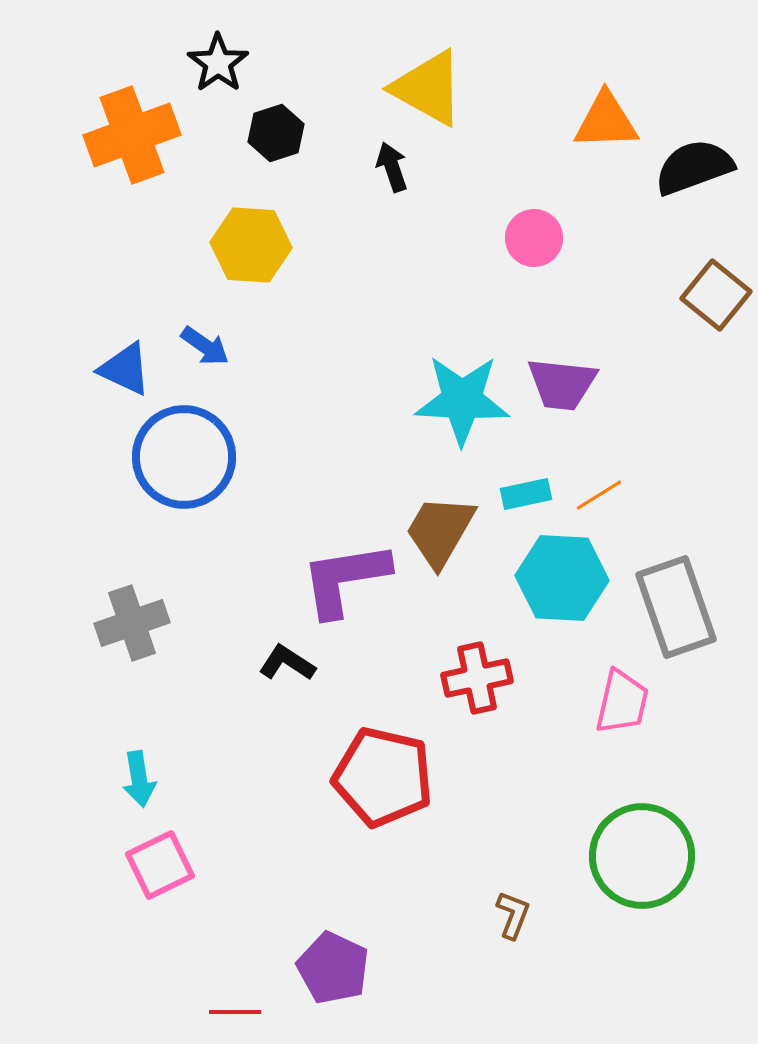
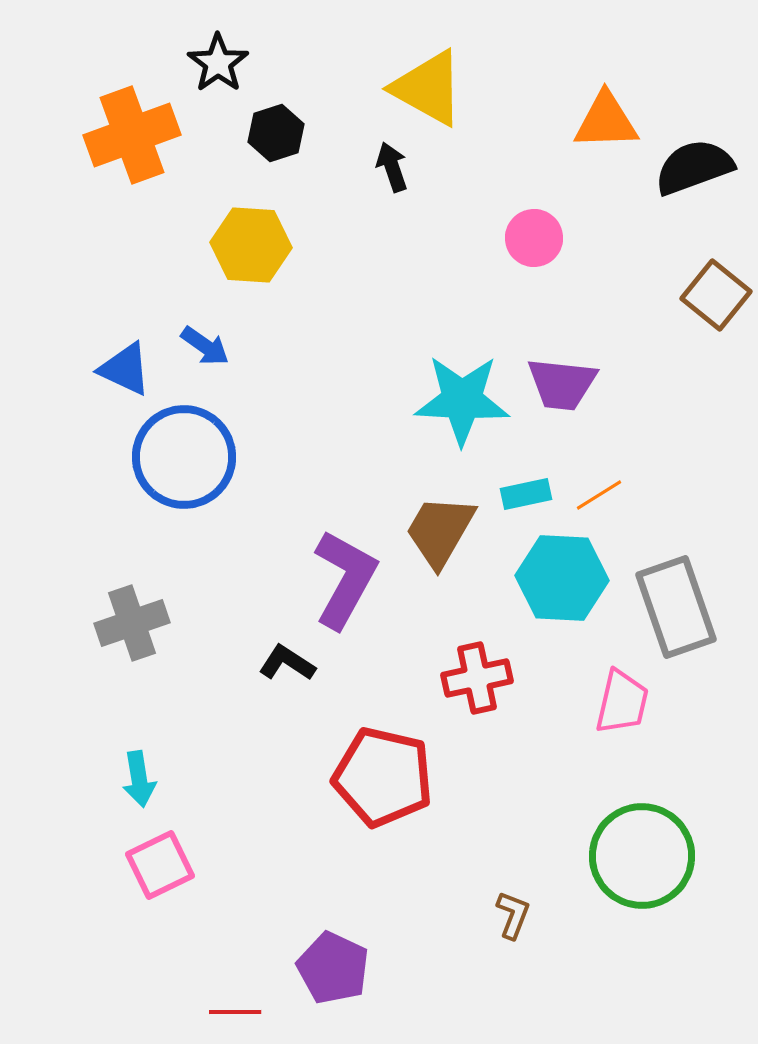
purple L-shape: rotated 128 degrees clockwise
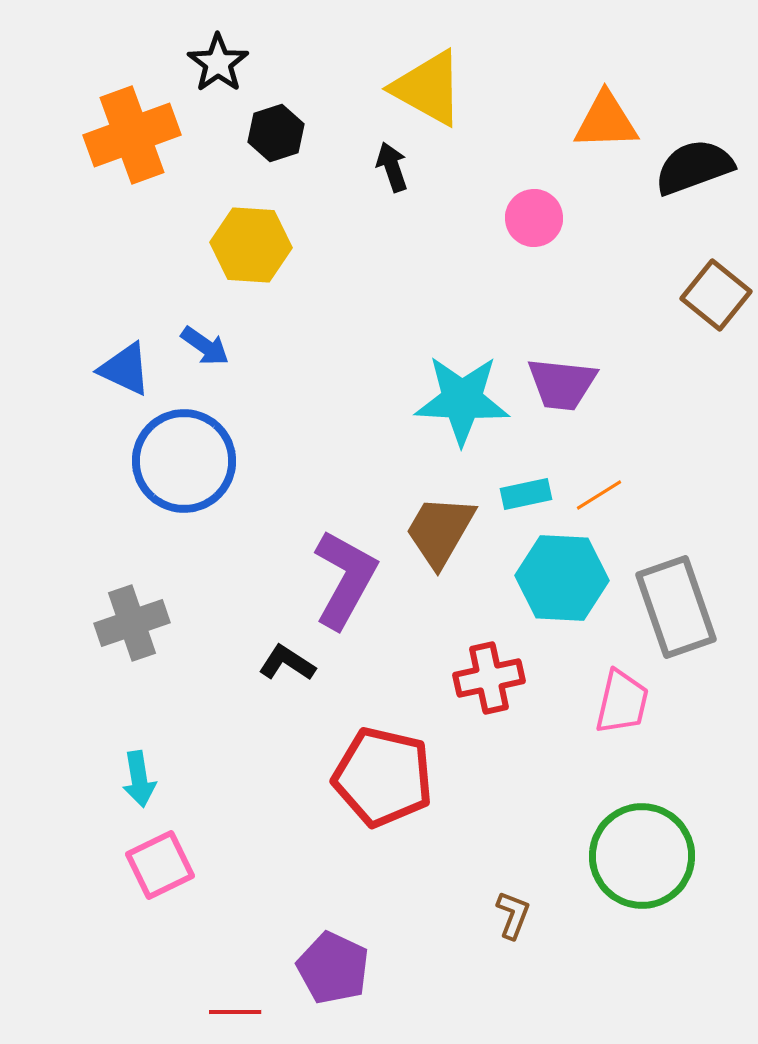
pink circle: moved 20 px up
blue circle: moved 4 px down
red cross: moved 12 px right
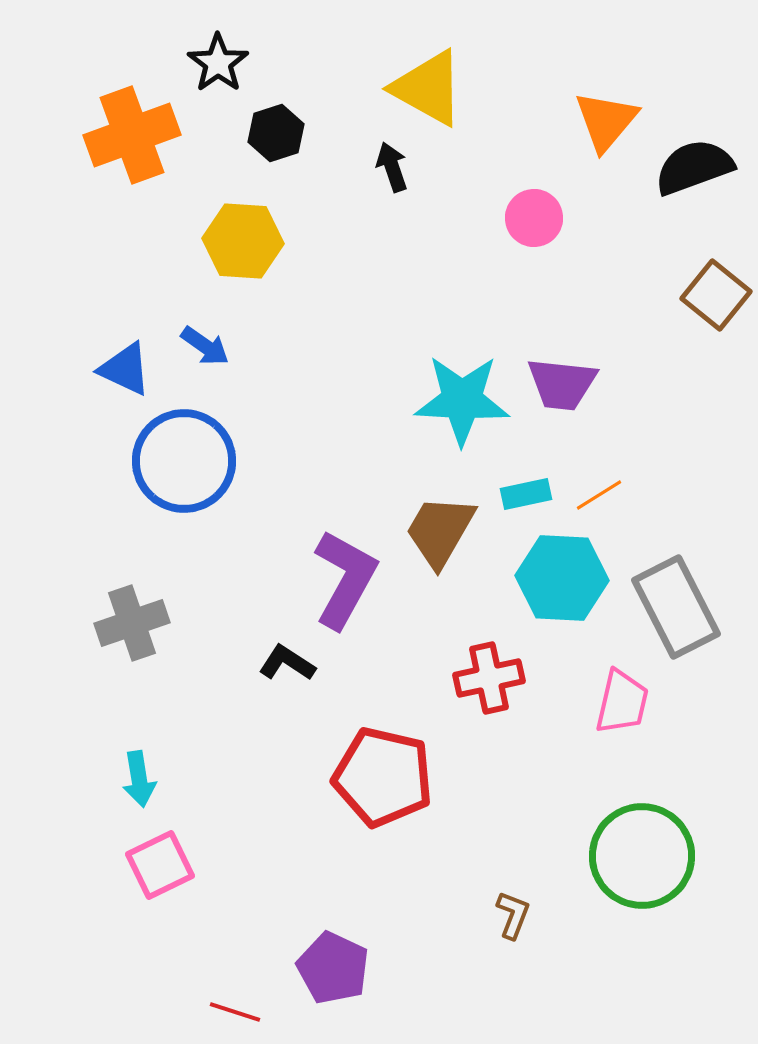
orange triangle: rotated 48 degrees counterclockwise
yellow hexagon: moved 8 px left, 4 px up
gray rectangle: rotated 8 degrees counterclockwise
red line: rotated 18 degrees clockwise
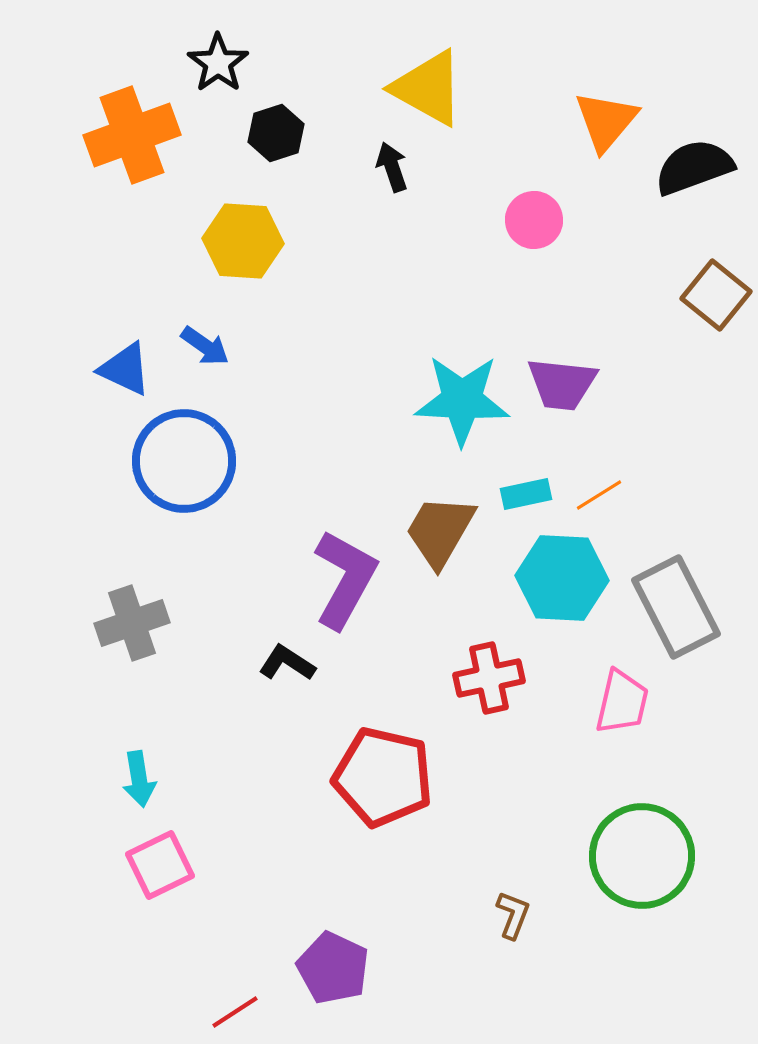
pink circle: moved 2 px down
red line: rotated 51 degrees counterclockwise
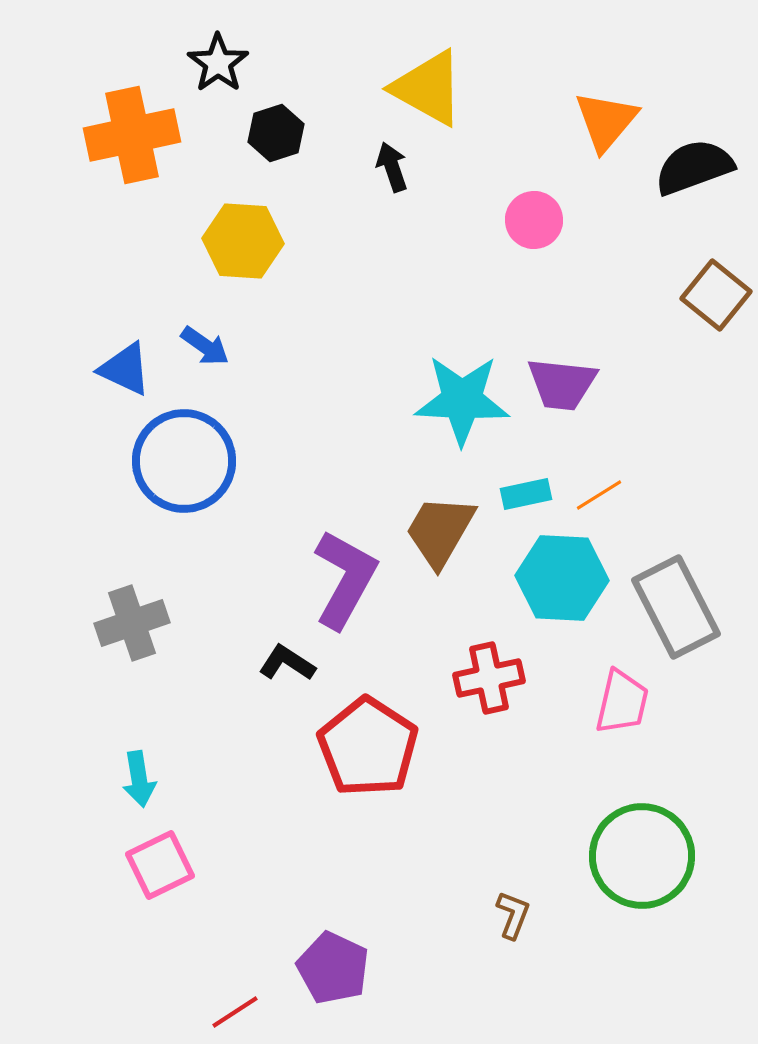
orange cross: rotated 8 degrees clockwise
red pentagon: moved 15 px left, 30 px up; rotated 20 degrees clockwise
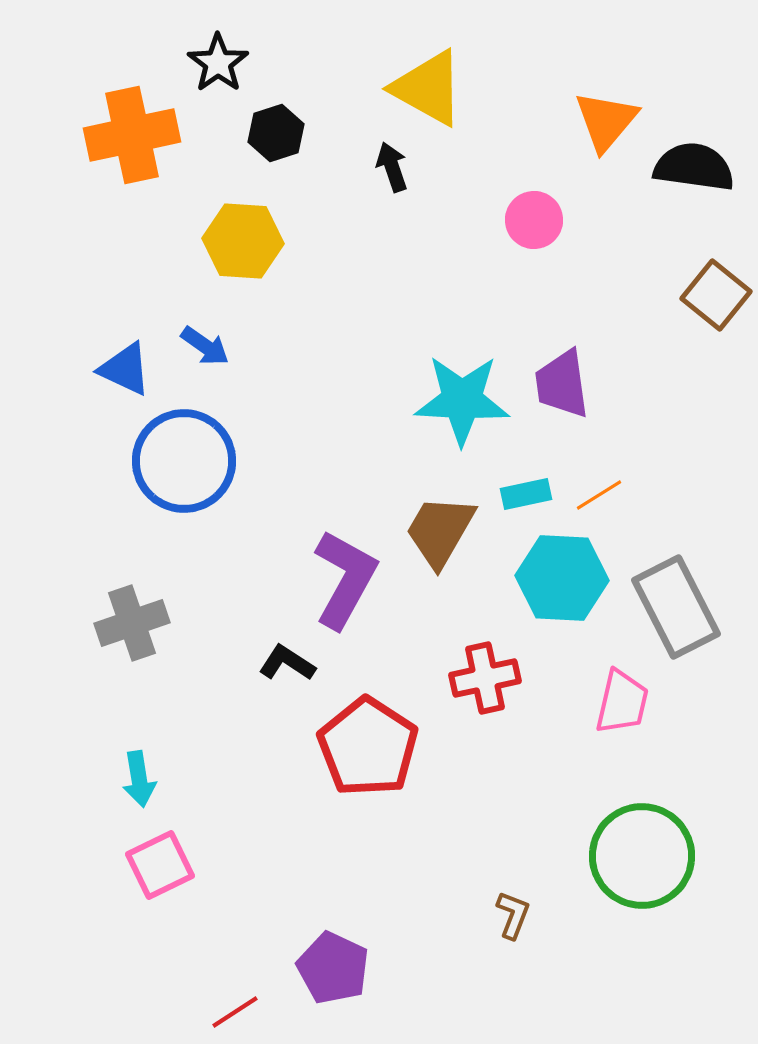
black semicircle: rotated 28 degrees clockwise
purple trapezoid: rotated 76 degrees clockwise
red cross: moved 4 px left
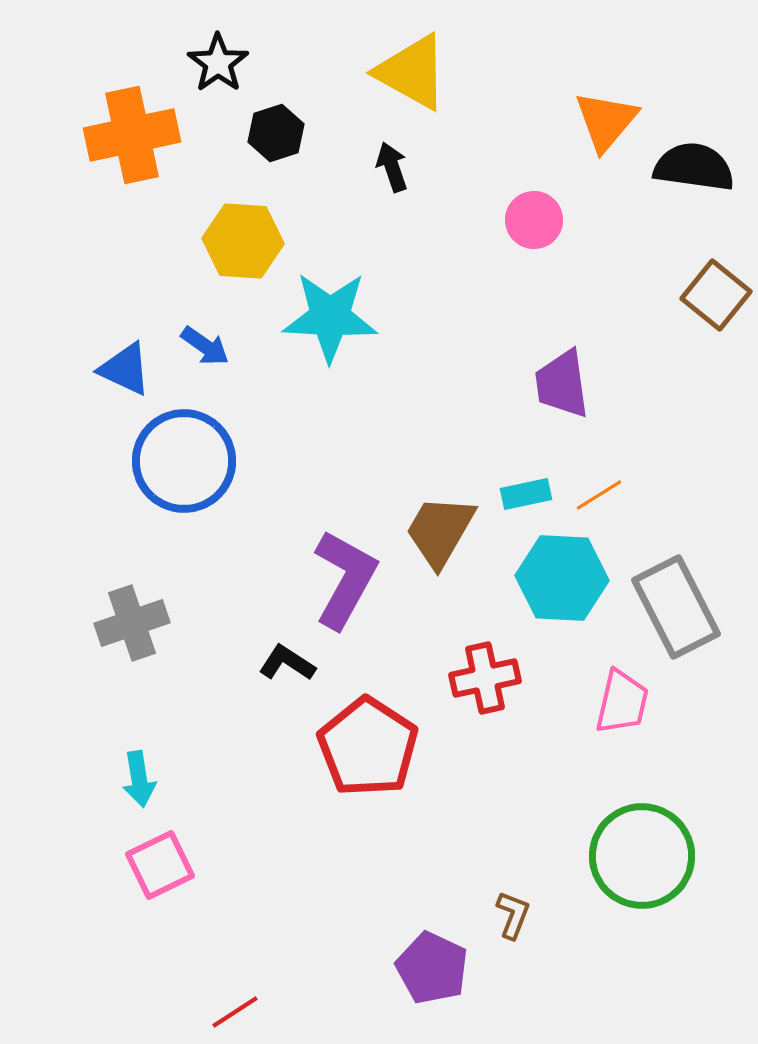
yellow triangle: moved 16 px left, 16 px up
cyan star: moved 132 px left, 83 px up
purple pentagon: moved 99 px right
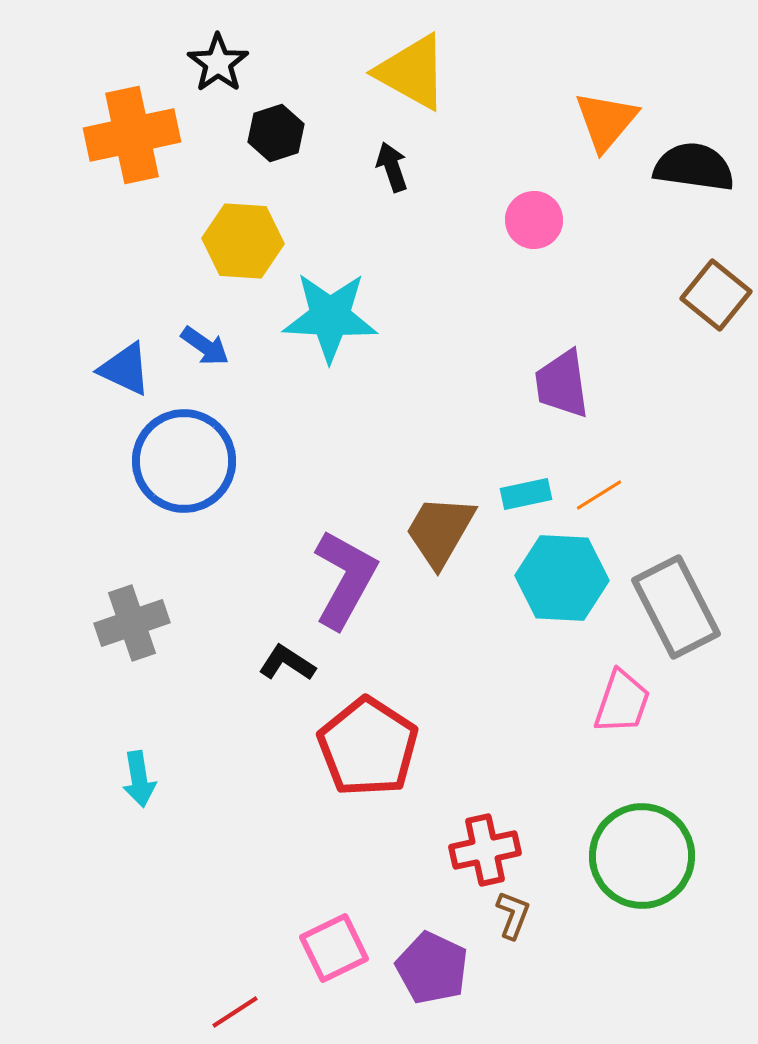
red cross: moved 172 px down
pink trapezoid: rotated 6 degrees clockwise
pink square: moved 174 px right, 83 px down
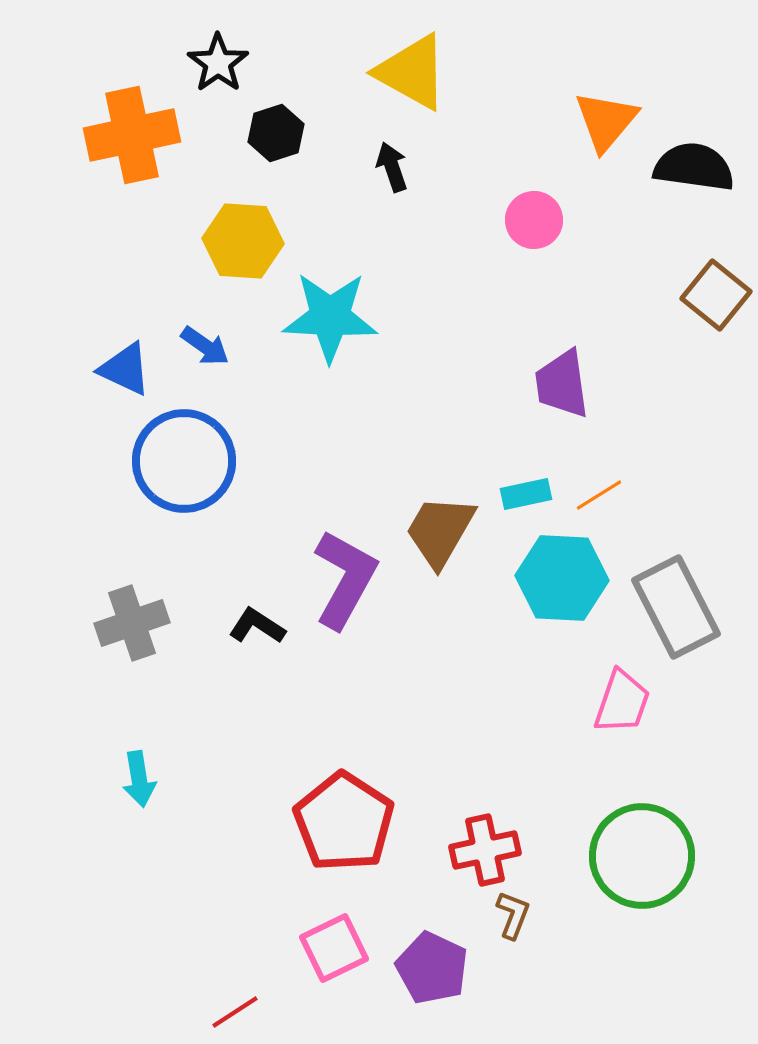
black L-shape: moved 30 px left, 37 px up
red pentagon: moved 24 px left, 75 px down
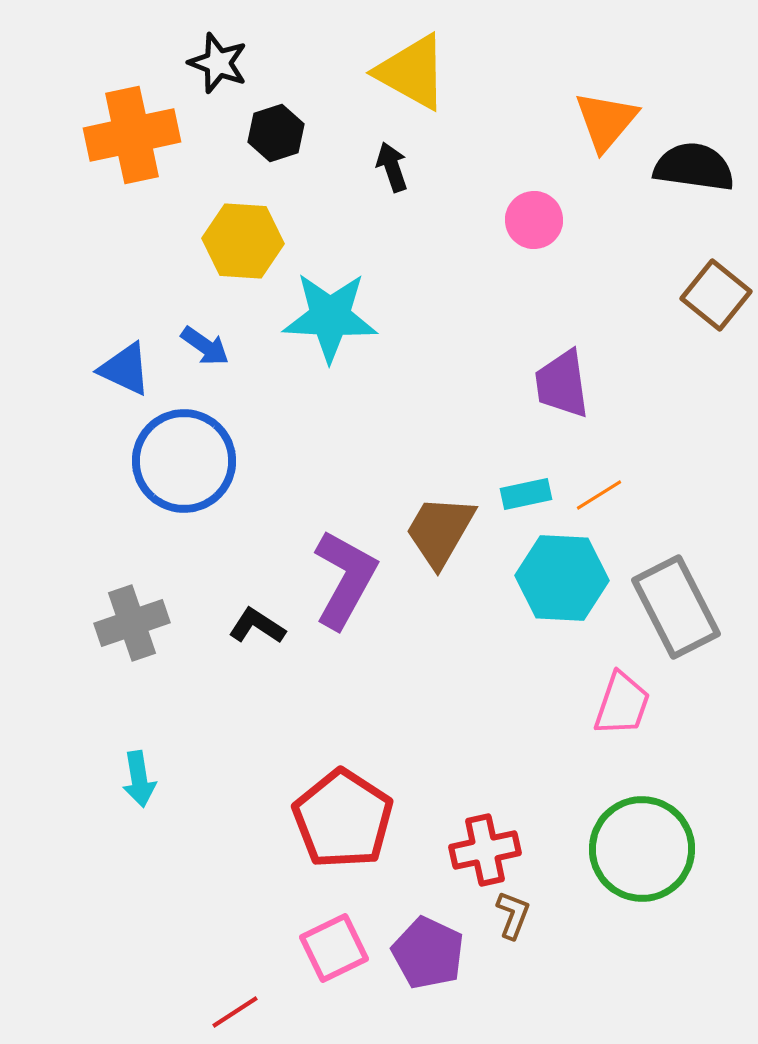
black star: rotated 16 degrees counterclockwise
pink trapezoid: moved 2 px down
red pentagon: moved 1 px left, 3 px up
green circle: moved 7 px up
purple pentagon: moved 4 px left, 15 px up
